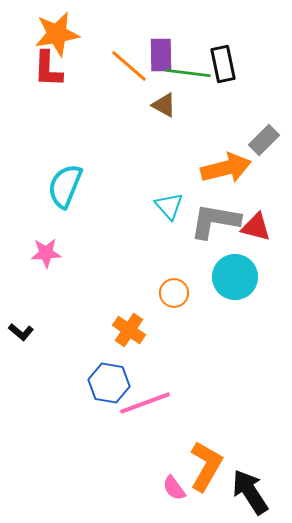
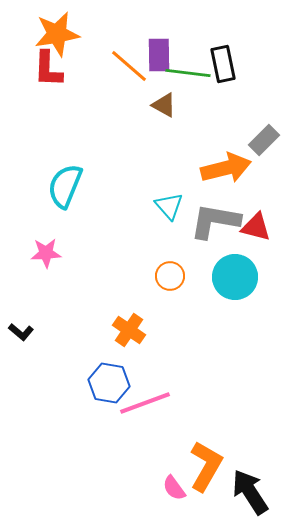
purple rectangle: moved 2 px left
orange circle: moved 4 px left, 17 px up
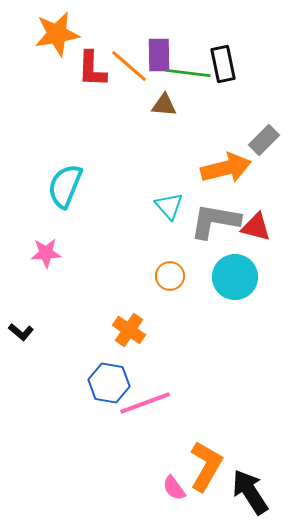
red L-shape: moved 44 px right
brown triangle: rotated 24 degrees counterclockwise
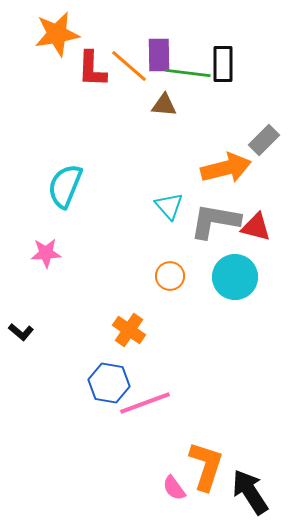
black rectangle: rotated 12 degrees clockwise
orange L-shape: rotated 12 degrees counterclockwise
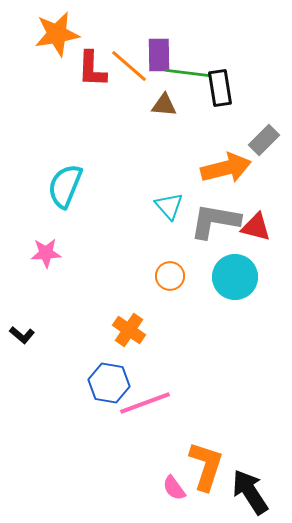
black rectangle: moved 3 px left, 24 px down; rotated 9 degrees counterclockwise
black L-shape: moved 1 px right, 3 px down
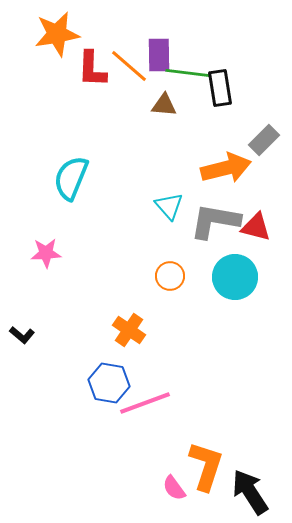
cyan semicircle: moved 6 px right, 8 px up
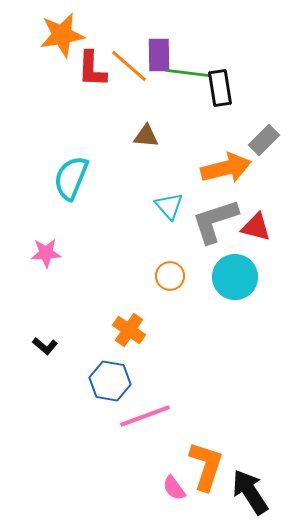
orange star: moved 5 px right, 1 px down
brown triangle: moved 18 px left, 31 px down
gray L-shape: rotated 28 degrees counterclockwise
black L-shape: moved 23 px right, 11 px down
blue hexagon: moved 1 px right, 2 px up
pink line: moved 13 px down
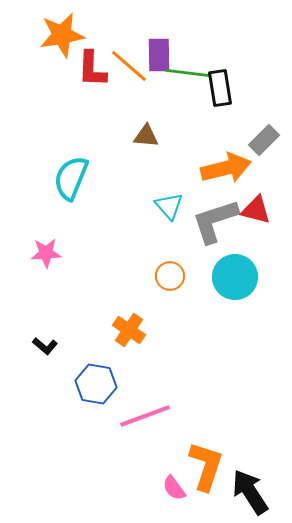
red triangle: moved 17 px up
blue hexagon: moved 14 px left, 3 px down
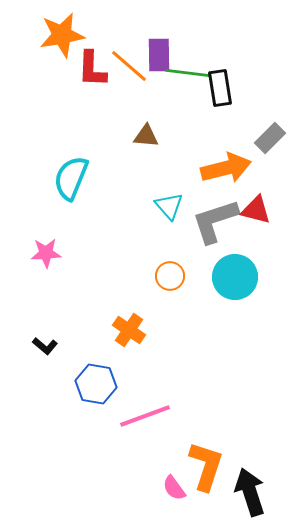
gray rectangle: moved 6 px right, 2 px up
black arrow: rotated 15 degrees clockwise
